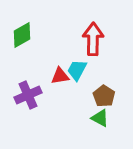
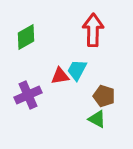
green diamond: moved 4 px right, 2 px down
red arrow: moved 9 px up
brown pentagon: rotated 15 degrees counterclockwise
green triangle: moved 3 px left, 1 px down
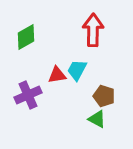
red triangle: moved 3 px left, 1 px up
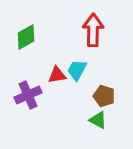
green triangle: moved 1 px right, 1 px down
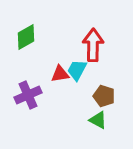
red arrow: moved 15 px down
red triangle: moved 3 px right, 1 px up
